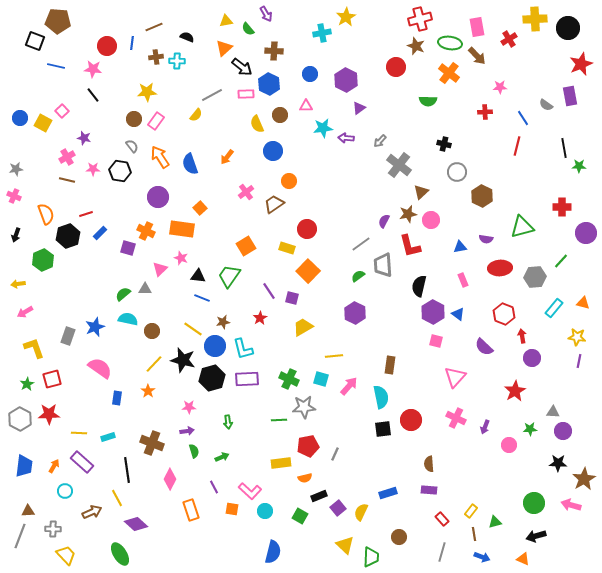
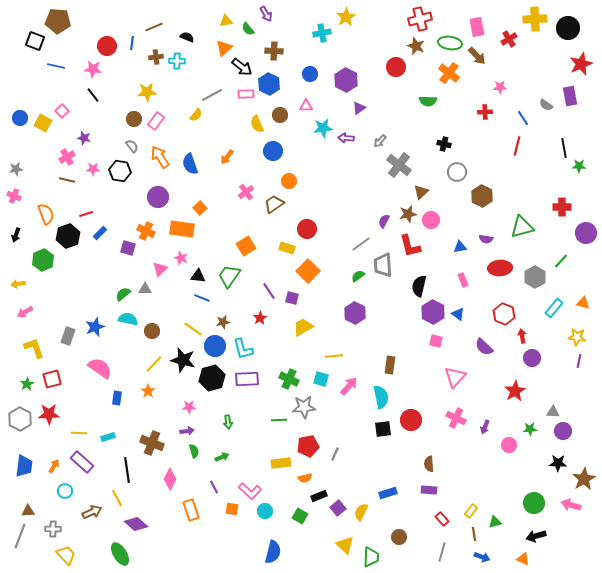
gray hexagon at (535, 277): rotated 25 degrees counterclockwise
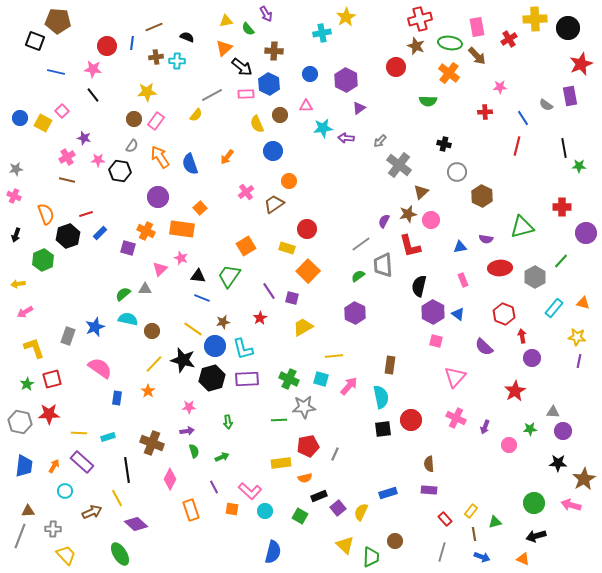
blue line at (56, 66): moved 6 px down
gray semicircle at (132, 146): rotated 72 degrees clockwise
pink star at (93, 169): moved 5 px right, 9 px up
gray hexagon at (20, 419): moved 3 px down; rotated 15 degrees counterclockwise
red rectangle at (442, 519): moved 3 px right
brown circle at (399, 537): moved 4 px left, 4 px down
